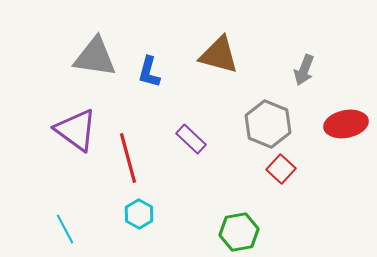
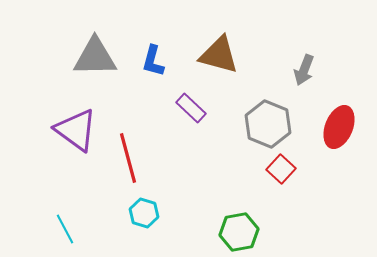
gray triangle: rotated 9 degrees counterclockwise
blue L-shape: moved 4 px right, 11 px up
red ellipse: moved 7 px left, 3 px down; rotated 57 degrees counterclockwise
purple rectangle: moved 31 px up
cyan hexagon: moved 5 px right, 1 px up; rotated 12 degrees counterclockwise
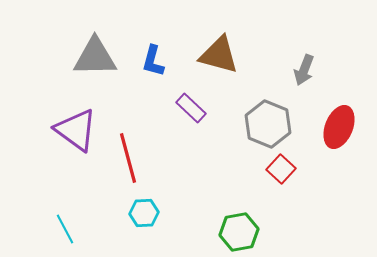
cyan hexagon: rotated 20 degrees counterclockwise
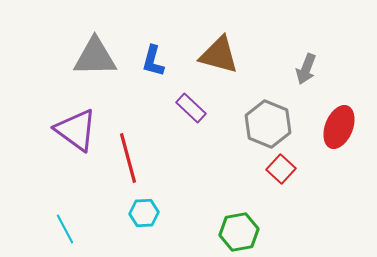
gray arrow: moved 2 px right, 1 px up
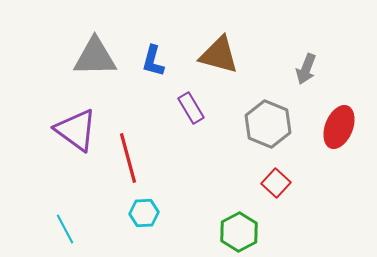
purple rectangle: rotated 16 degrees clockwise
red square: moved 5 px left, 14 px down
green hexagon: rotated 18 degrees counterclockwise
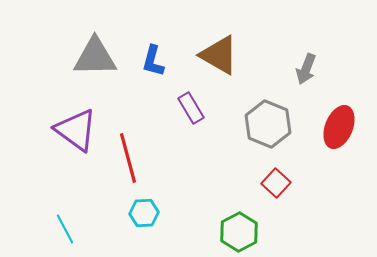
brown triangle: rotated 15 degrees clockwise
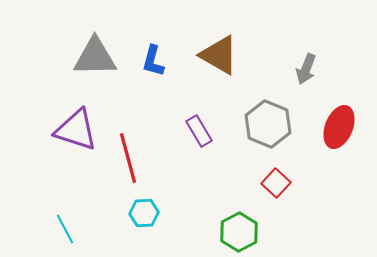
purple rectangle: moved 8 px right, 23 px down
purple triangle: rotated 18 degrees counterclockwise
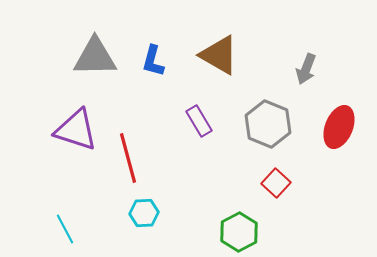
purple rectangle: moved 10 px up
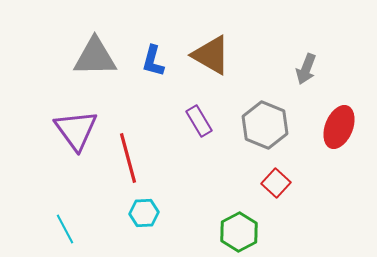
brown triangle: moved 8 px left
gray hexagon: moved 3 px left, 1 px down
purple triangle: rotated 36 degrees clockwise
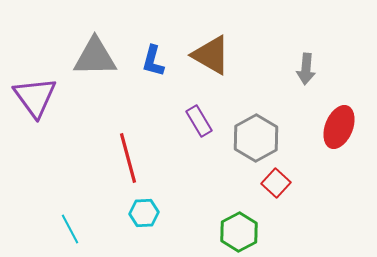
gray arrow: rotated 16 degrees counterclockwise
gray hexagon: moved 9 px left, 13 px down; rotated 9 degrees clockwise
purple triangle: moved 41 px left, 33 px up
cyan line: moved 5 px right
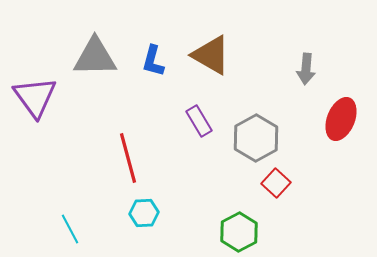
red ellipse: moved 2 px right, 8 px up
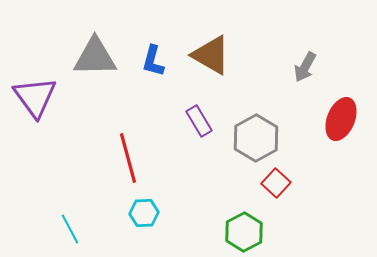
gray arrow: moved 1 px left, 2 px up; rotated 24 degrees clockwise
green hexagon: moved 5 px right
